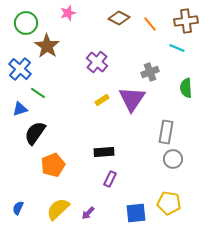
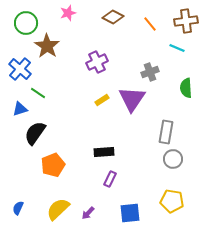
brown diamond: moved 6 px left, 1 px up
purple cross: rotated 25 degrees clockwise
yellow pentagon: moved 3 px right, 2 px up
blue square: moved 6 px left
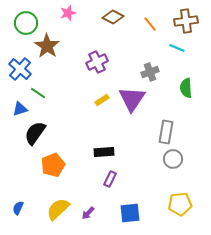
yellow pentagon: moved 8 px right, 3 px down; rotated 15 degrees counterclockwise
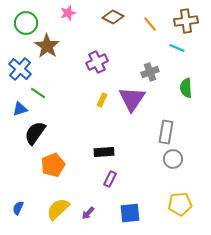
yellow rectangle: rotated 32 degrees counterclockwise
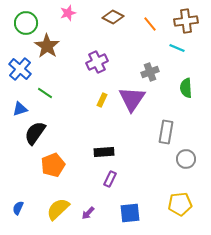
green line: moved 7 px right
gray circle: moved 13 px right
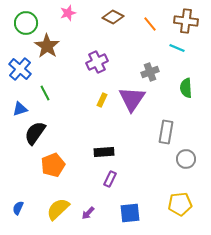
brown cross: rotated 15 degrees clockwise
green line: rotated 28 degrees clockwise
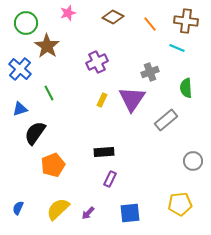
green line: moved 4 px right
gray rectangle: moved 12 px up; rotated 40 degrees clockwise
gray circle: moved 7 px right, 2 px down
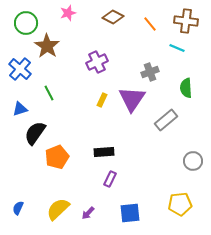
orange pentagon: moved 4 px right, 8 px up
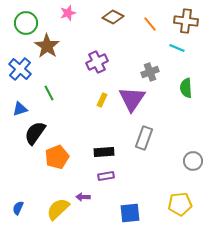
gray rectangle: moved 22 px left, 18 px down; rotated 30 degrees counterclockwise
purple rectangle: moved 4 px left, 3 px up; rotated 56 degrees clockwise
purple arrow: moved 5 px left, 16 px up; rotated 48 degrees clockwise
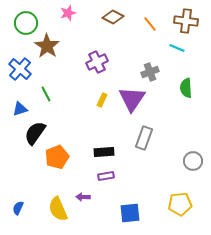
green line: moved 3 px left, 1 px down
yellow semicircle: rotated 70 degrees counterclockwise
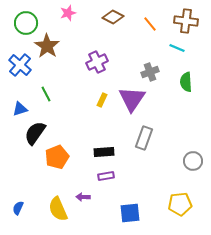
blue cross: moved 4 px up
green semicircle: moved 6 px up
